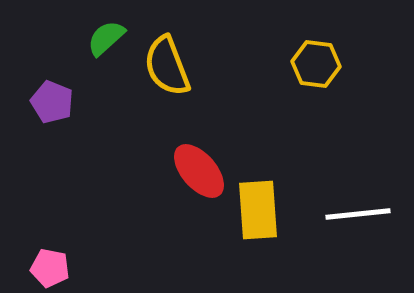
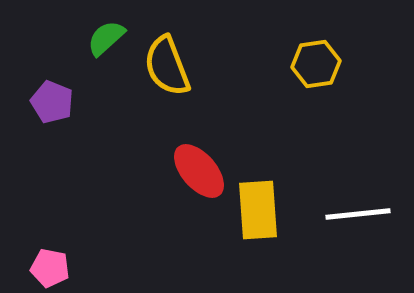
yellow hexagon: rotated 15 degrees counterclockwise
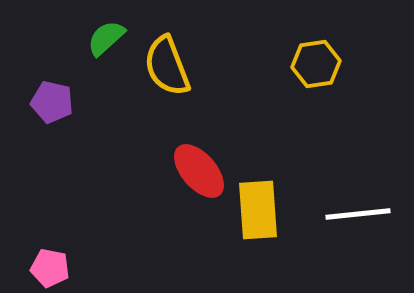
purple pentagon: rotated 9 degrees counterclockwise
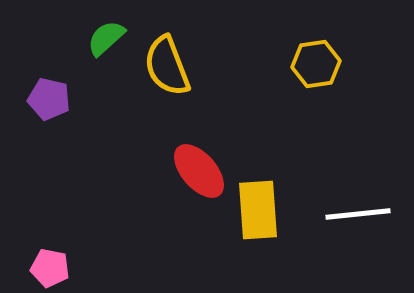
purple pentagon: moved 3 px left, 3 px up
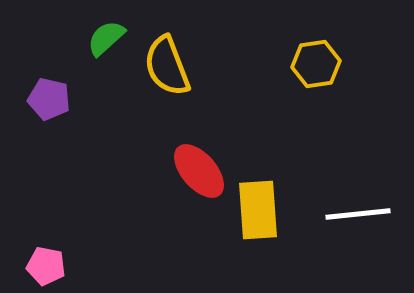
pink pentagon: moved 4 px left, 2 px up
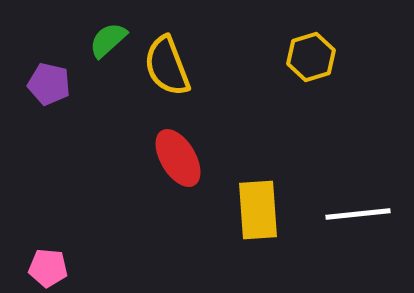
green semicircle: moved 2 px right, 2 px down
yellow hexagon: moved 5 px left, 7 px up; rotated 9 degrees counterclockwise
purple pentagon: moved 15 px up
red ellipse: moved 21 px left, 13 px up; rotated 10 degrees clockwise
pink pentagon: moved 2 px right, 2 px down; rotated 6 degrees counterclockwise
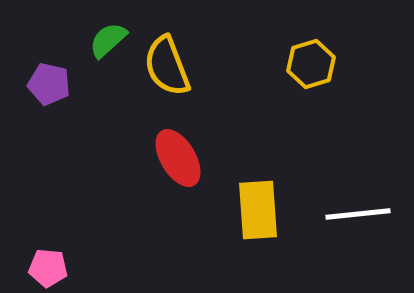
yellow hexagon: moved 7 px down
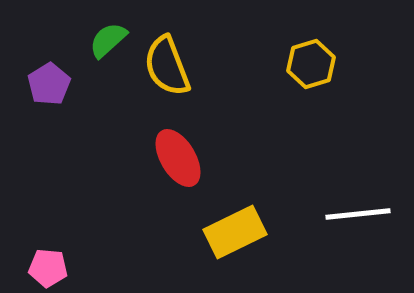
purple pentagon: rotated 27 degrees clockwise
yellow rectangle: moved 23 px left, 22 px down; rotated 68 degrees clockwise
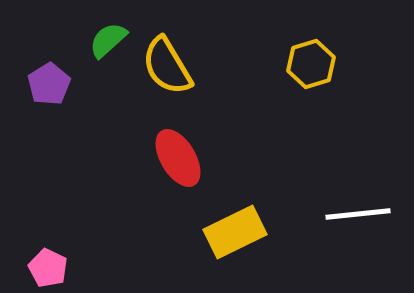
yellow semicircle: rotated 10 degrees counterclockwise
pink pentagon: rotated 21 degrees clockwise
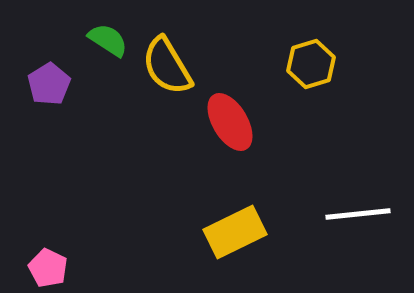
green semicircle: rotated 75 degrees clockwise
red ellipse: moved 52 px right, 36 px up
